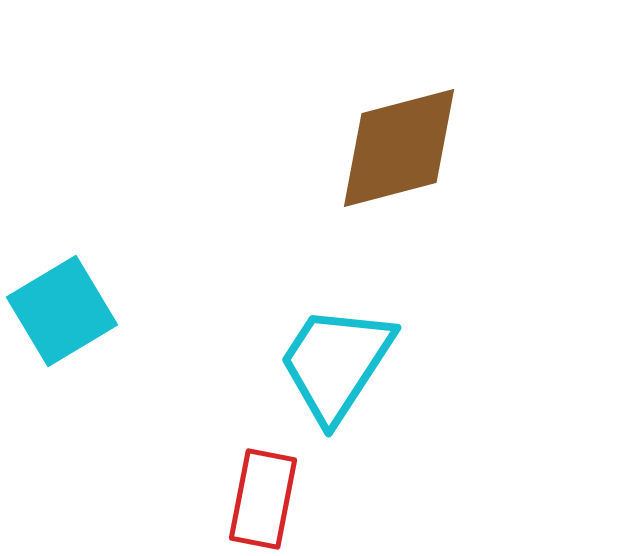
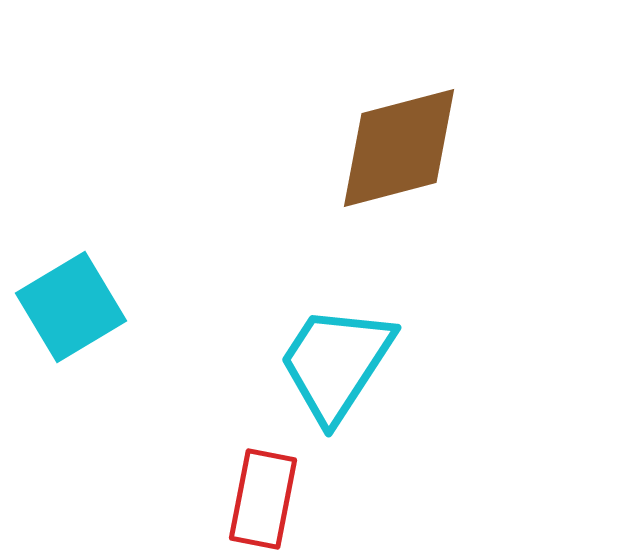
cyan square: moved 9 px right, 4 px up
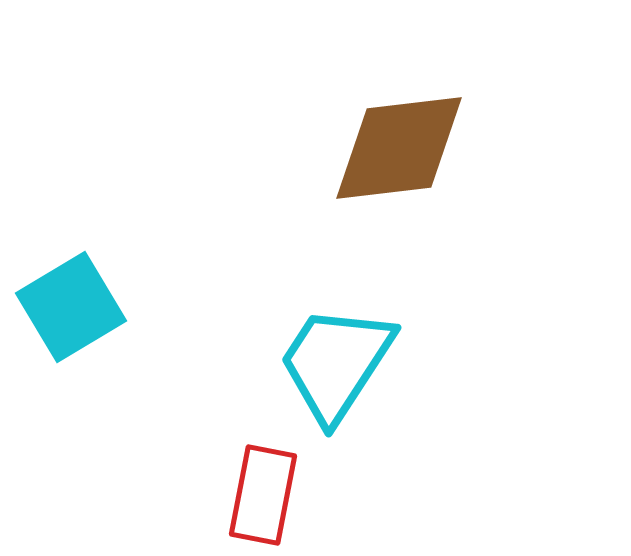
brown diamond: rotated 8 degrees clockwise
red rectangle: moved 4 px up
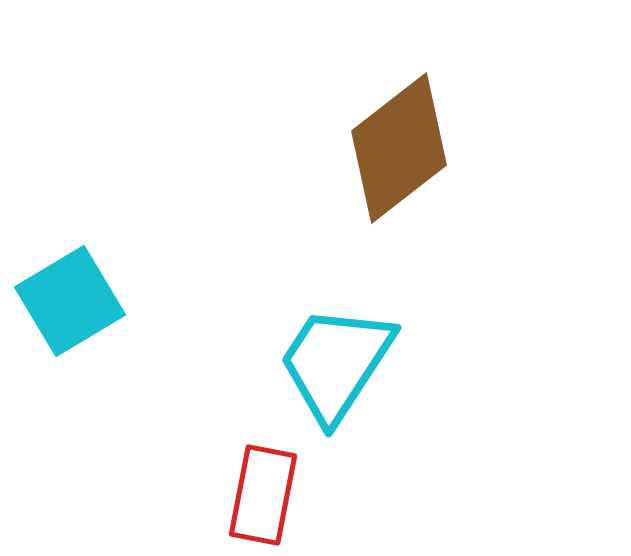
brown diamond: rotated 31 degrees counterclockwise
cyan square: moved 1 px left, 6 px up
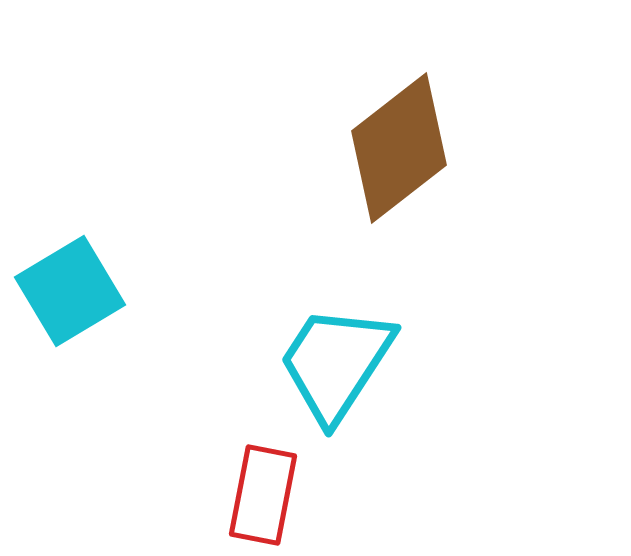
cyan square: moved 10 px up
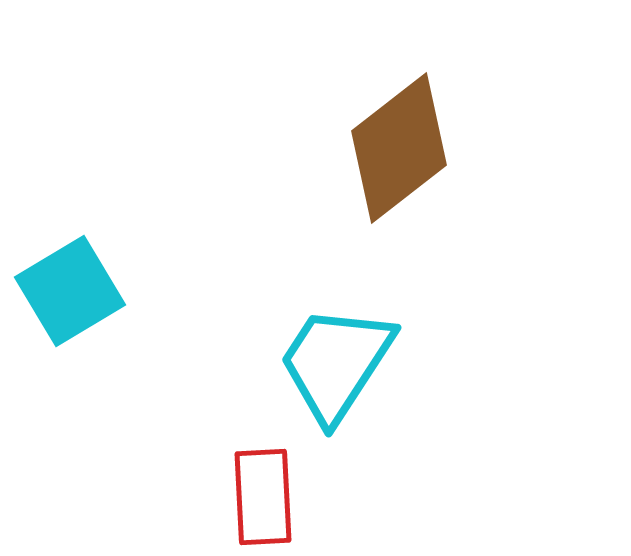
red rectangle: moved 2 px down; rotated 14 degrees counterclockwise
